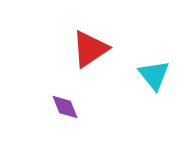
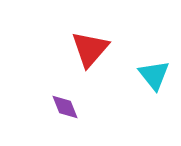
red triangle: rotated 15 degrees counterclockwise
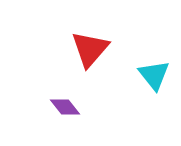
purple diamond: rotated 16 degrees counterclockwise
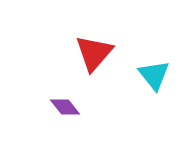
red triangle: moved 4 px right, 4 px down
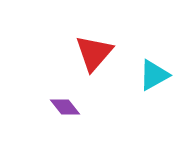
cyan triangle: rotated 40 degrees clockwise
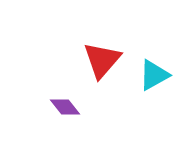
red triangle: moved 8 px right, 7 px down
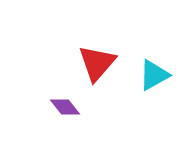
red triangle: moved 5 px left, 3 px down
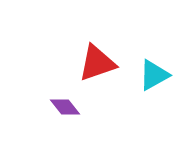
red triangle: rotated 30 degrees clockwise
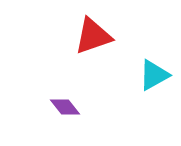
red triangle: moved 4 px left, 27 px up
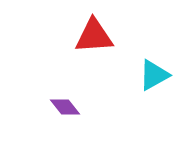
red triangle: moved 1 px right; rotated 15 degrees clockwise
